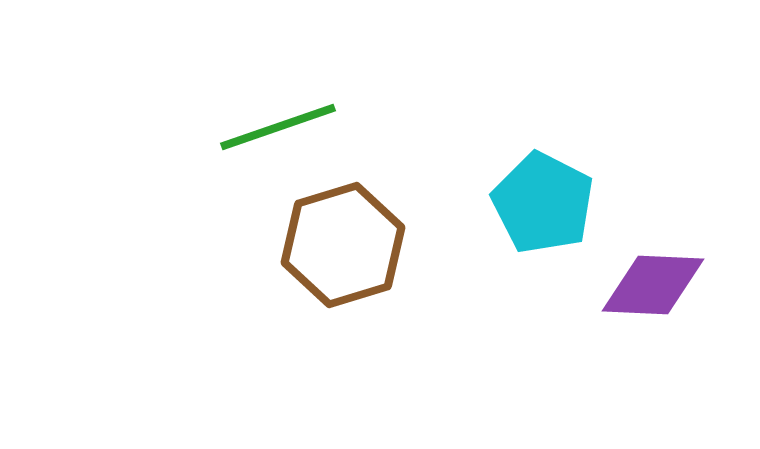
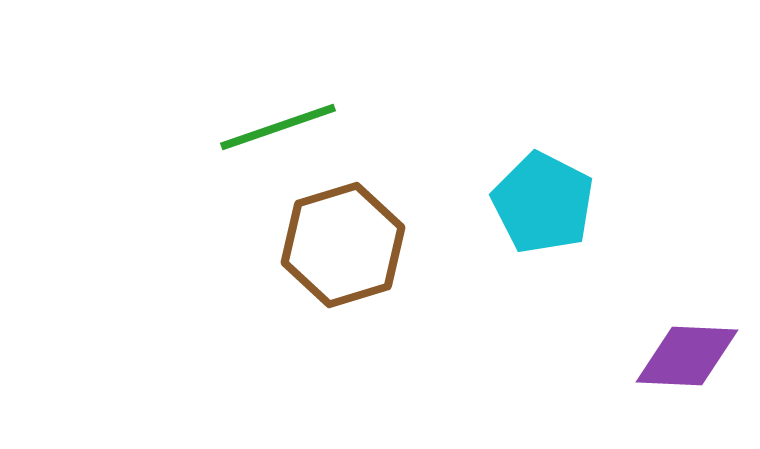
purple diamond: moved 34 px right, 71 px down
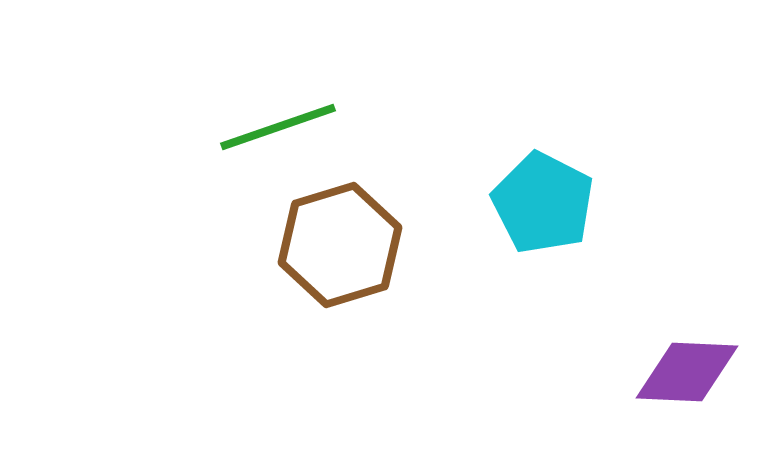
brown hexagon: moved 3 px left
purple diamond: moved 16 px down
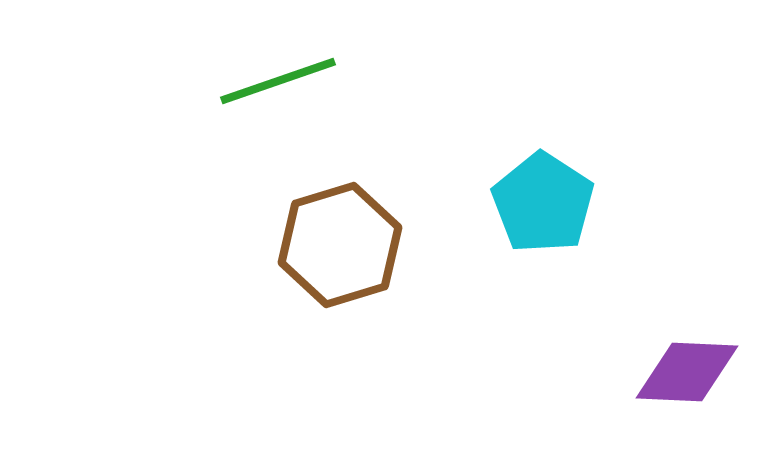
green line: moved 46 px up
cyan pentagon: rotated 6 degrees clockwise
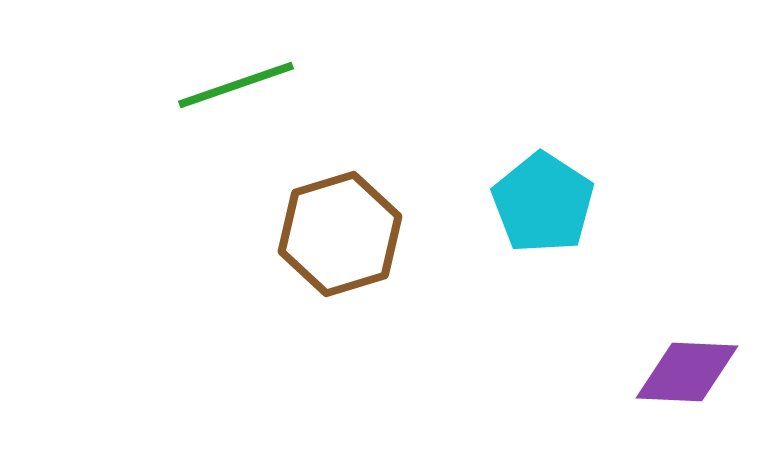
green line: moved 42 px left, 4 px down
brown hexagon: moved 11 px up
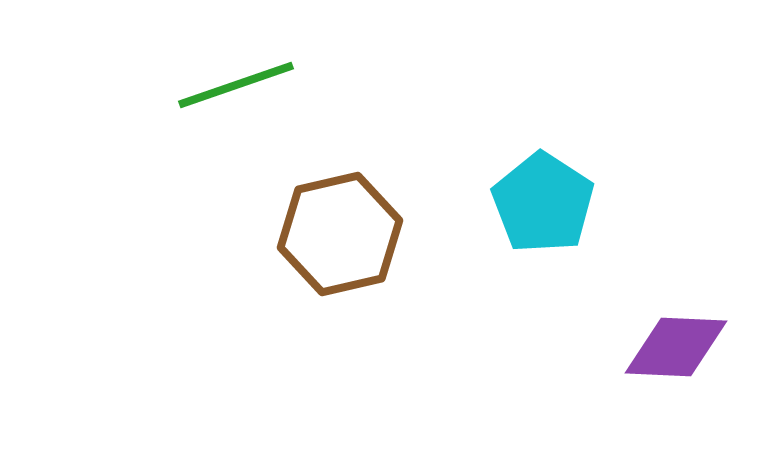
brown hexagon: rotated 4 degrees clockwise
purple diamond: moved 11 px left, 25 px up
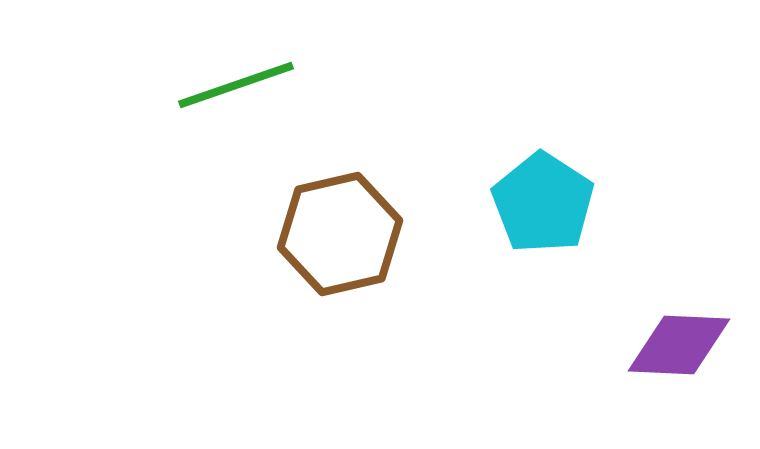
purple diamond: moved 3 px right, 2 px up
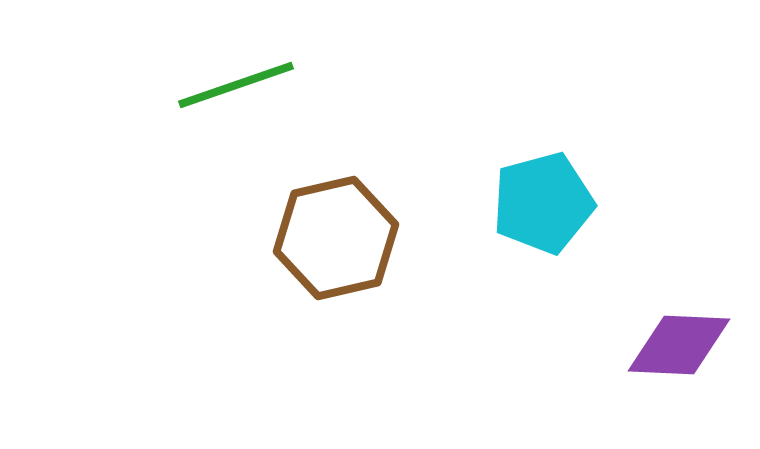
cyan pentagon: rotated 24 degrees clockwise
brown hexagon: moved 4 px left, 4 px down
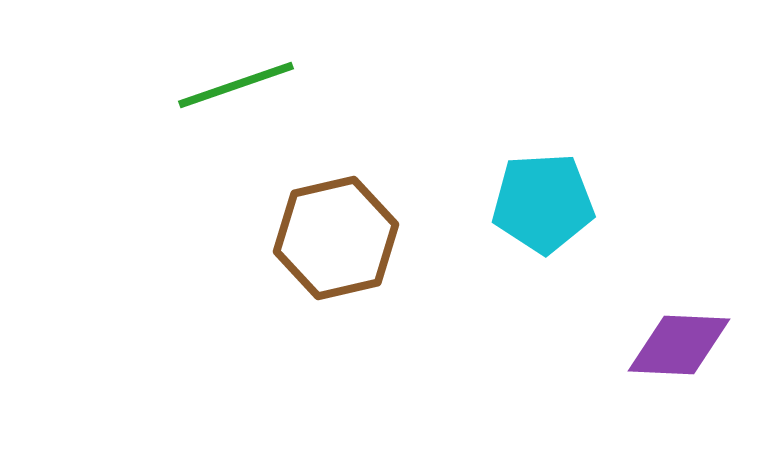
cyan pentagon: rotated 12 degrees clockwise
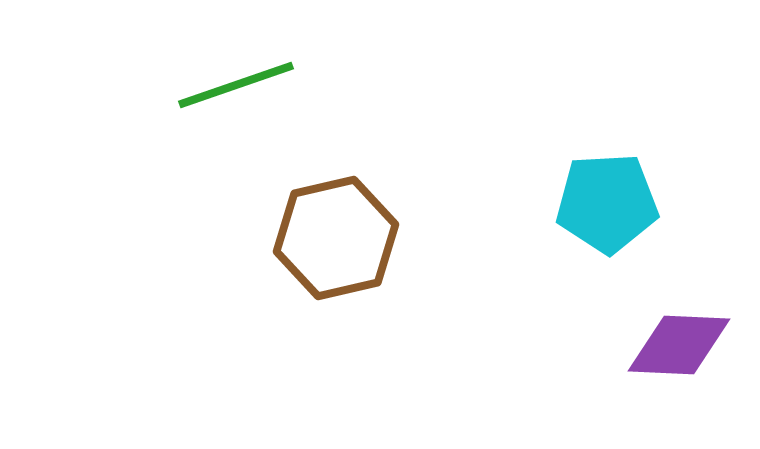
cyan pentagon: moved 64 px right
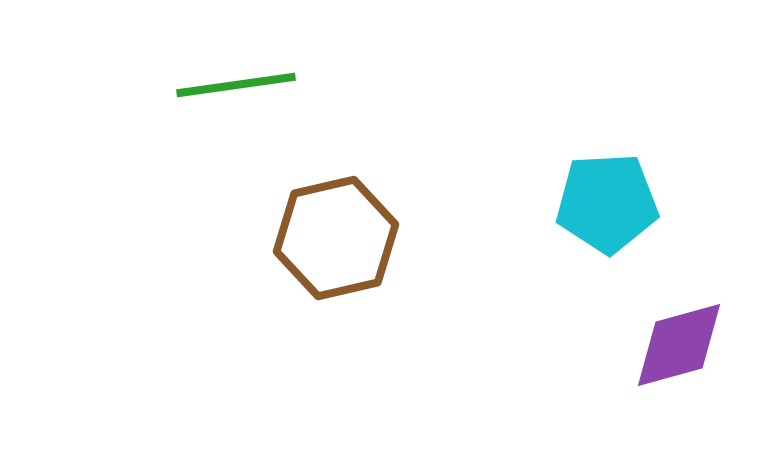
green line: rotated 11 degrees clockwise
purple diamond: rotated 18 degrees counterclockwise
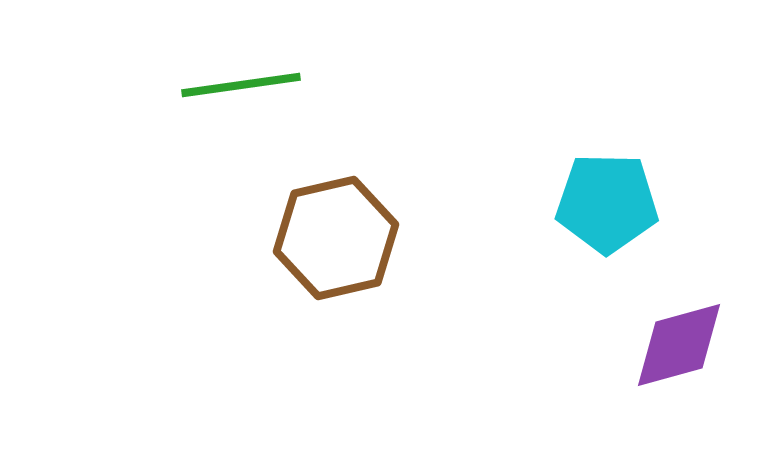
green line: moved 5 px right
cyan pentagon: rotated 4 degrees clockwise
